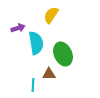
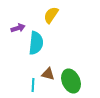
cyan semicircle: rotated 15 degrees clockwise
green ellipse: moved 8 px right, 27 px down
brown triangle: moved 1 px left; rotated 16 degrees clockwise
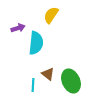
brown triangle: rotated 24 degrees clockwise
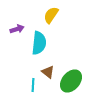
purple arrow: moved 1 px left, 1 px down
cyan semicircle: moved 3 px right
brown triangle: moved 2 px up
green ellipse: rotated 65 degrees clockwise
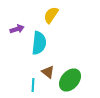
green ellipse: moved 1 px left, 1 px up
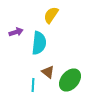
purple arrow: moved 1 px left, 3 px down
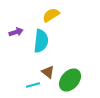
yellow semicircle: rotated 24 degrees clockwise
cyan semicircle: moved 2 px right, 2 px up
cyan line: rotated 72 degrees clockwise
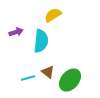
yellow semicircle: moved 2 px right
cyan line: moved 5 px left, 7 px up
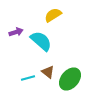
cyan semicircle: rotated 55 degrees counterclockwise
green ellipse: moved 1 px up
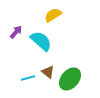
purple arrow: rotated 32 degrees counterclockwise
